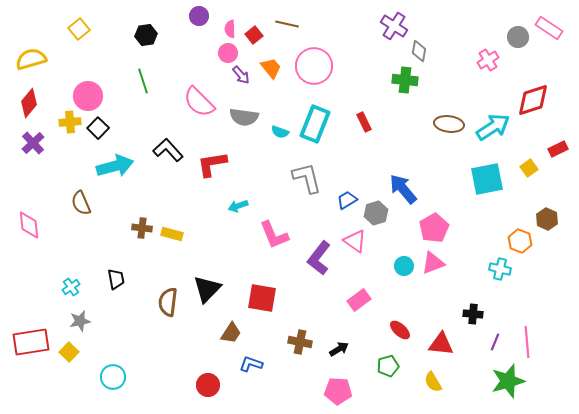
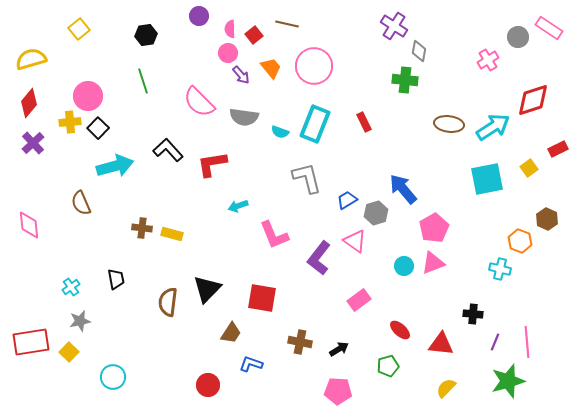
yellow semicircle at (433, 382): moved 13 px right, 6 px down; rotated 75 degrees clockwise
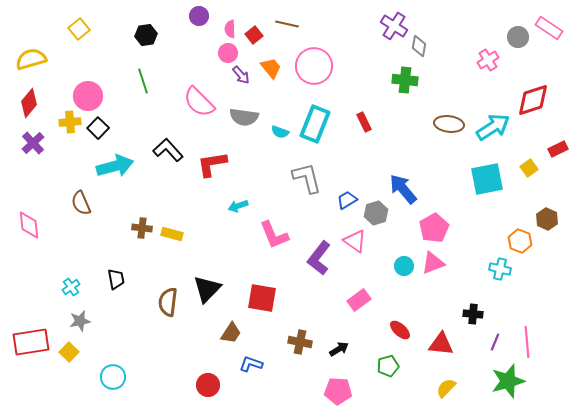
gray diamond at (419, 51): moved 5 px up
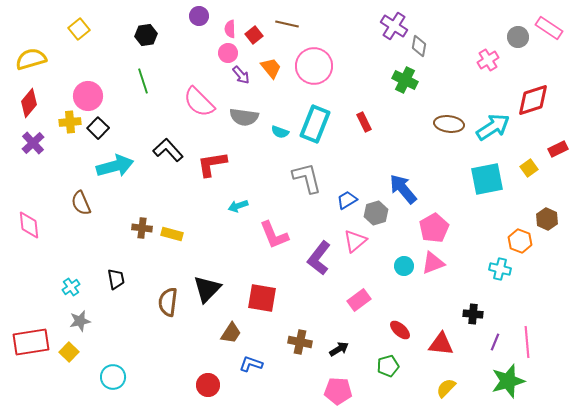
green cross at (405, 80): rotated 20 degrees clockwise
pink triangle at (355, 241): rotated 45 degrees clockwise
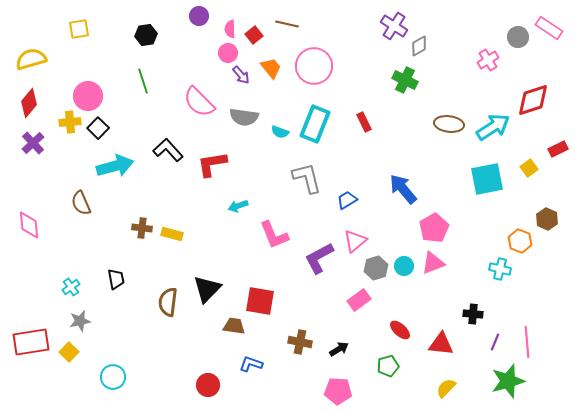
yellow square at (79, 29): rotated 30 degrees clockwise
gray diamond at (419, 46): rotated 50 degrees clockwise
gray hexagon at (376, 213): moved 55 px down
purple L-shape at (319, 258): rotated 24 degrees clockwise
red square at (262, 298): moved 2 px left, 3 px down
brown trapezoid at (231, 333): moved 3 px right, 7 px up; rotated 115 degrees counterclockwise
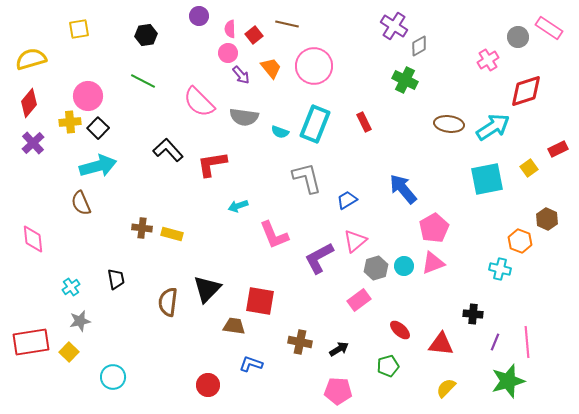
green line at (143, 81): rotated 45 degrees counterclockwise
red diamond at (533, 100): moved 7 px left, 9 px up
cyan arrow at (115, 166): moved 17 px left
pink diamond at (29, 225): moved 4 px right, 14 px down
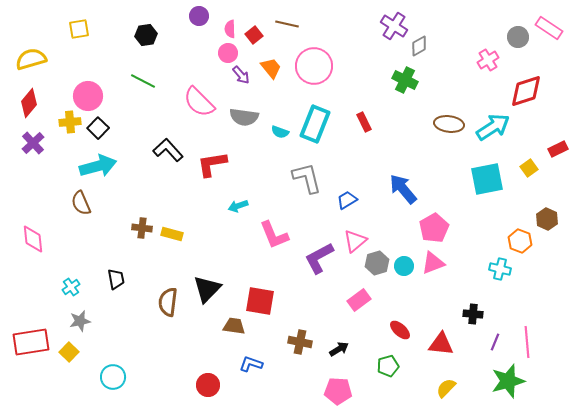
gray hexagon at (376, 268): moved 1 px right, 5 px up
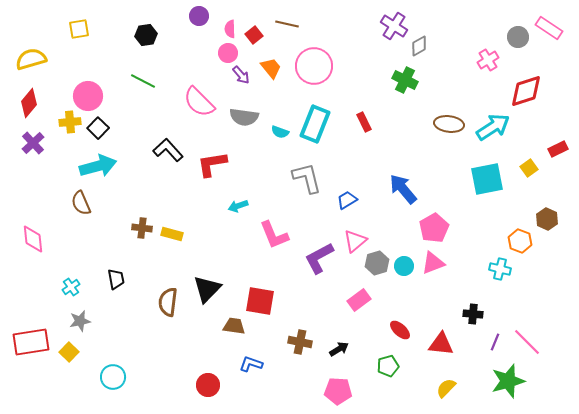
pink line at (527, 342): rotated 40 degrees counterclockwise
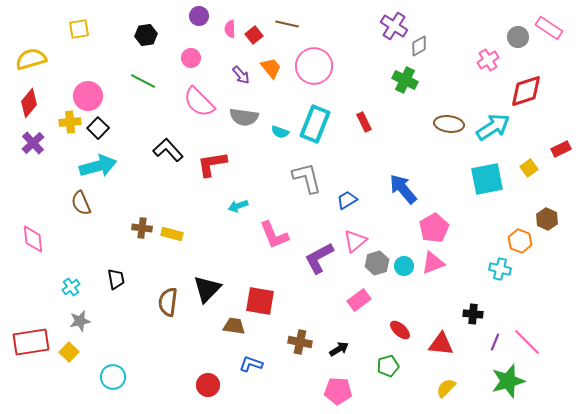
pink circle at (228, 53): moved 37 px left, 5 px down
red rectangle at (558, 149): moved 3 px right
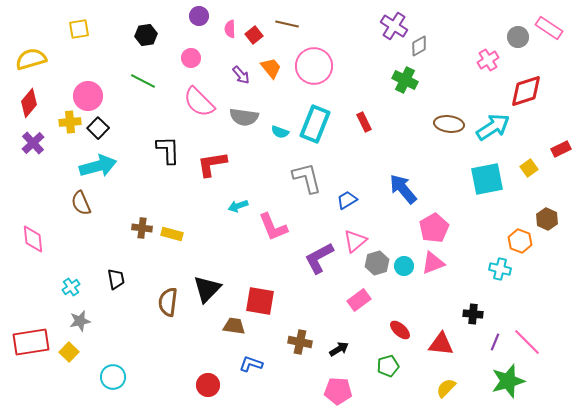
black L-shape at (168, 150): rotated 40 degrees clockwise
pink L-shape at (274, 235): moved 1 px left, 8 px up
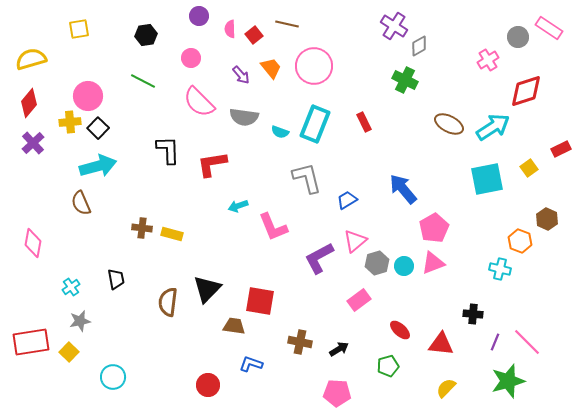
brown ellipse at (449, 124): rotated 20 degrees clockwise
pink diamond at (33, 239): moved 4 px down; rotated 16 degrees clockwise
pink pentagon at (338, 391): moved 1 px left, 2 px down
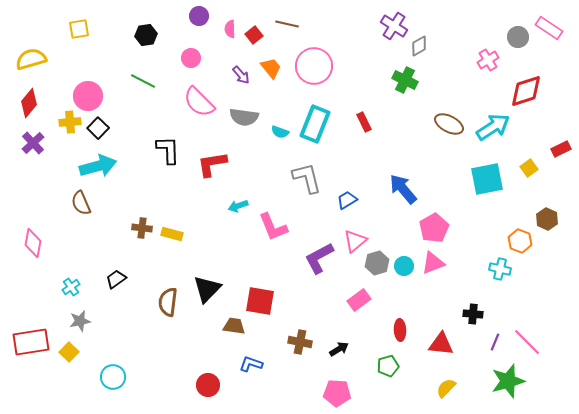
black trapezoid at (116, 279): rotated 115 degrees counterclockwise
red ellipse at (400, 330): rotated 45 degrees clockwise
